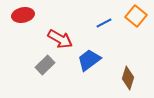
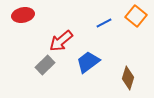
red arrow: moved 1 px right, 2 px down; rotated 110 degrees clockwise
blue trapezoid: moved 1 px left, 2 px down
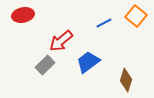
brown diamond: moved 2 px left, 2 px down
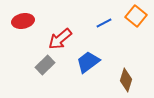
red ellipse: moved 6 px down
red arrow: moved 1 px left, 2 px up
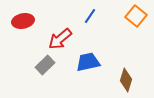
blue line: moved 14 px left, 7 px up; rotated 28 degrees counterclockwise
blue trapezoid: rotated 25 degrees clockwise
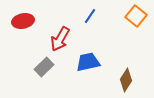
red arrow: rotated 20 degrees counterclockwise
gray rectangle: moved 1 px left, 2 px down
brown diamond: rotated 15 degrees clockwise
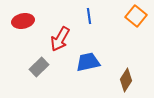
blue line: moved 1 px left; rotated 42 degrees counterclockwise
gray rectangle: moved 5 px left
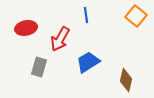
blue line: moved 3 px left, 1 px up
red ellipse: moved 3 px right, 7 px down
blue trapezoid: rotated 20 degrees counterclockwise
gray rectangle: rotated 30 degrees counterclockwise
brown diamond: rotated 20 degrees counterclockwise
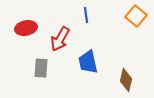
blue trapezoid: rotated 70 degrees counterclockwise
gray rectangle: moved 2 px right, 1 px down; rotated 12 degrees counterclockwise
